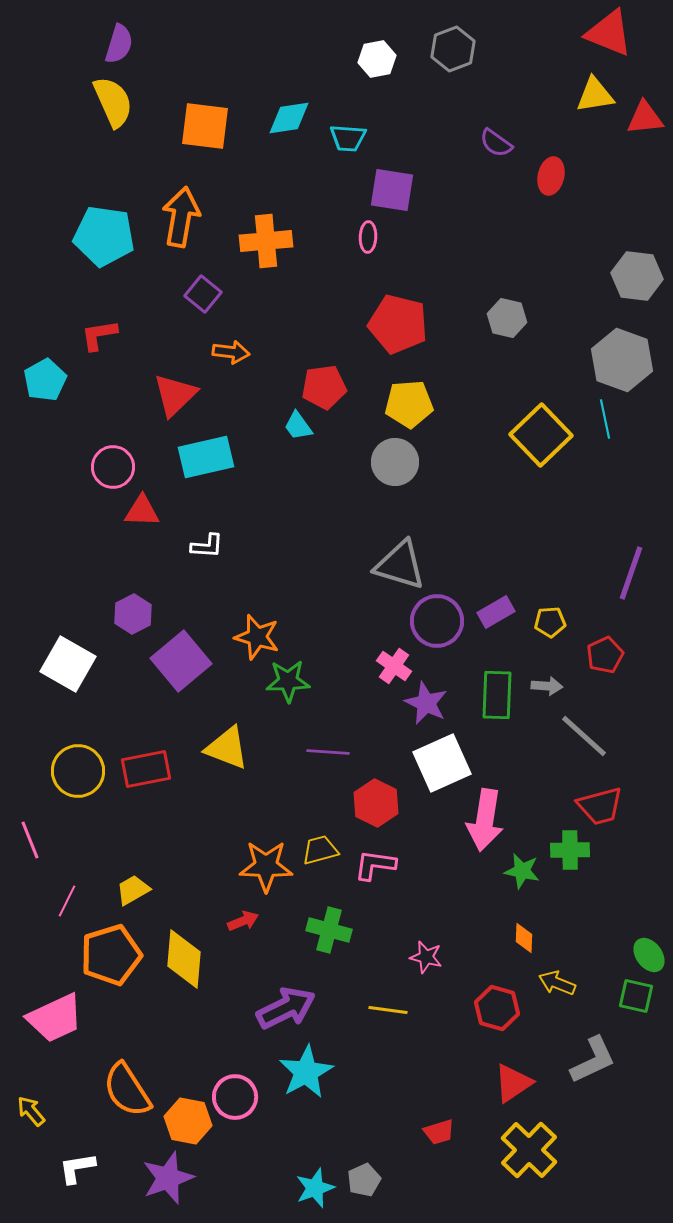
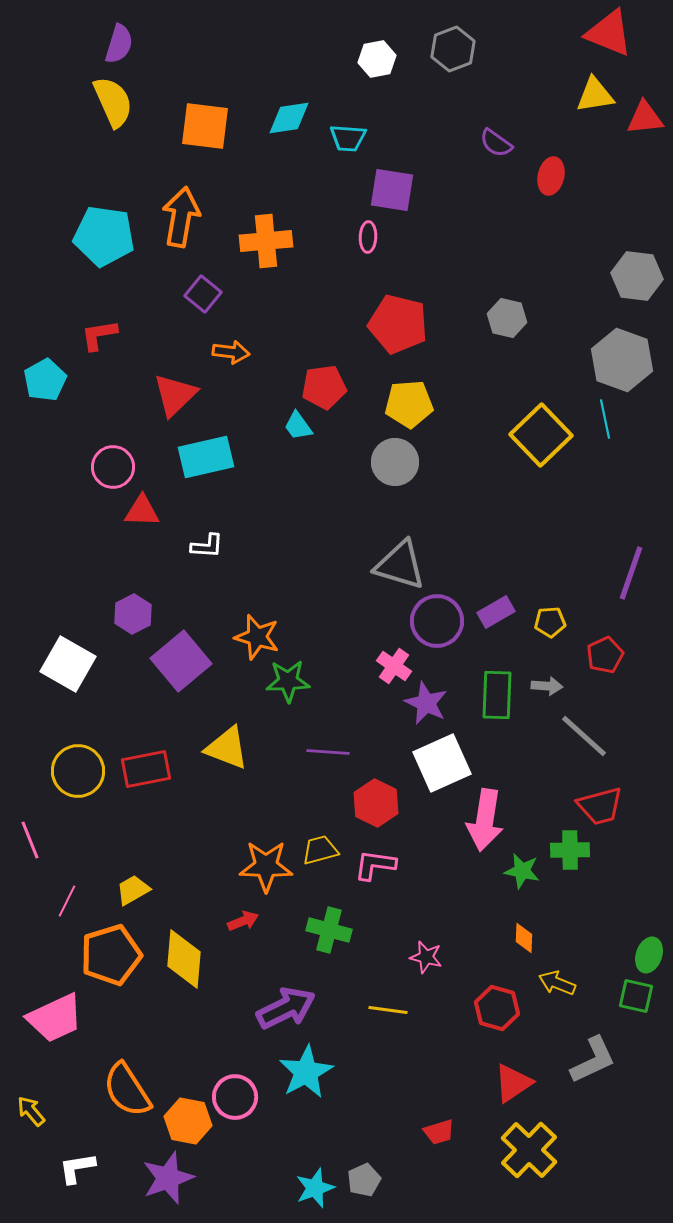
green ellipse at (649, 955): rotated 56 degrees clockwise
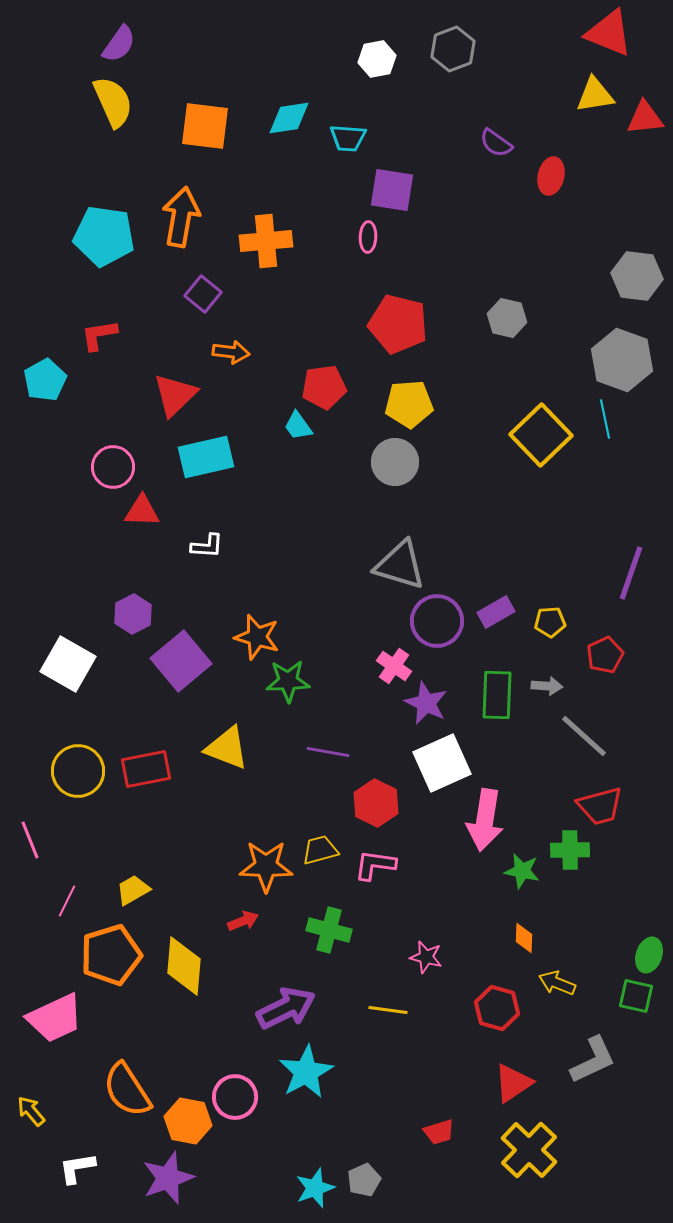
purple semicircle at (119, 44): rotated 18 degrees clockwise
purple line at (328, 752): rotated 6 degrees clockwise
yellow diamond at (184, 959): moved 7 px down
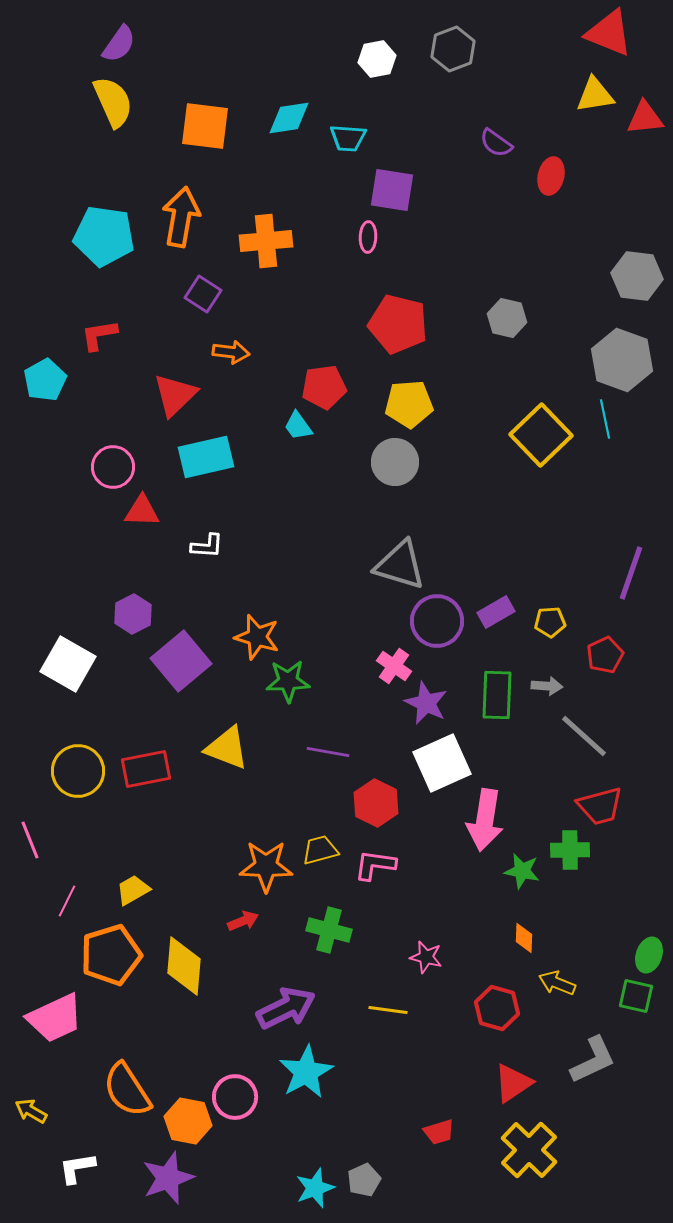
purple square at (203, 294): rotated 6 degrees counterclockwise
yellow arrow at (31, 1111): rotated 20 degrees counterclockwise
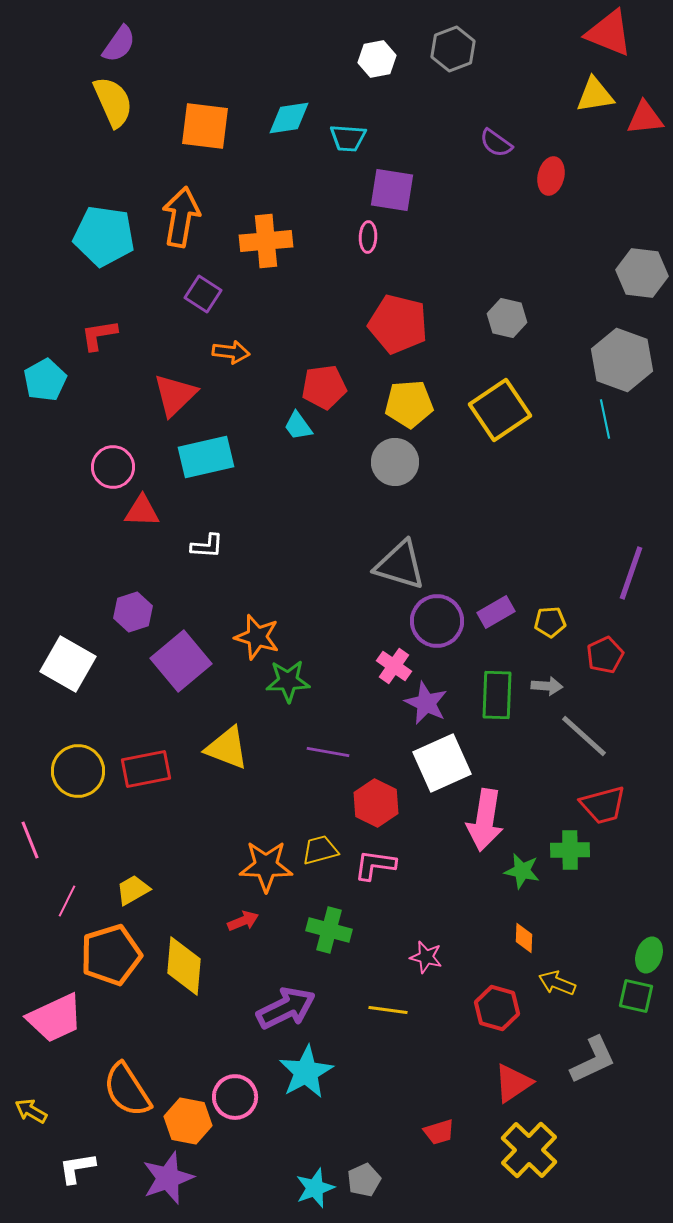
gray hexagon at (637, 276): moved 5 px right, 3 px up
yellow square at (541, 435): moved 41 px left, 25 px up; rotated 10 degrees clockwise
purple hexagon at (133, 614): moved 2 px up; rotated 9 degrees clockwise
red trapezoid at (600, 806): moved 3 px right, 1 px up
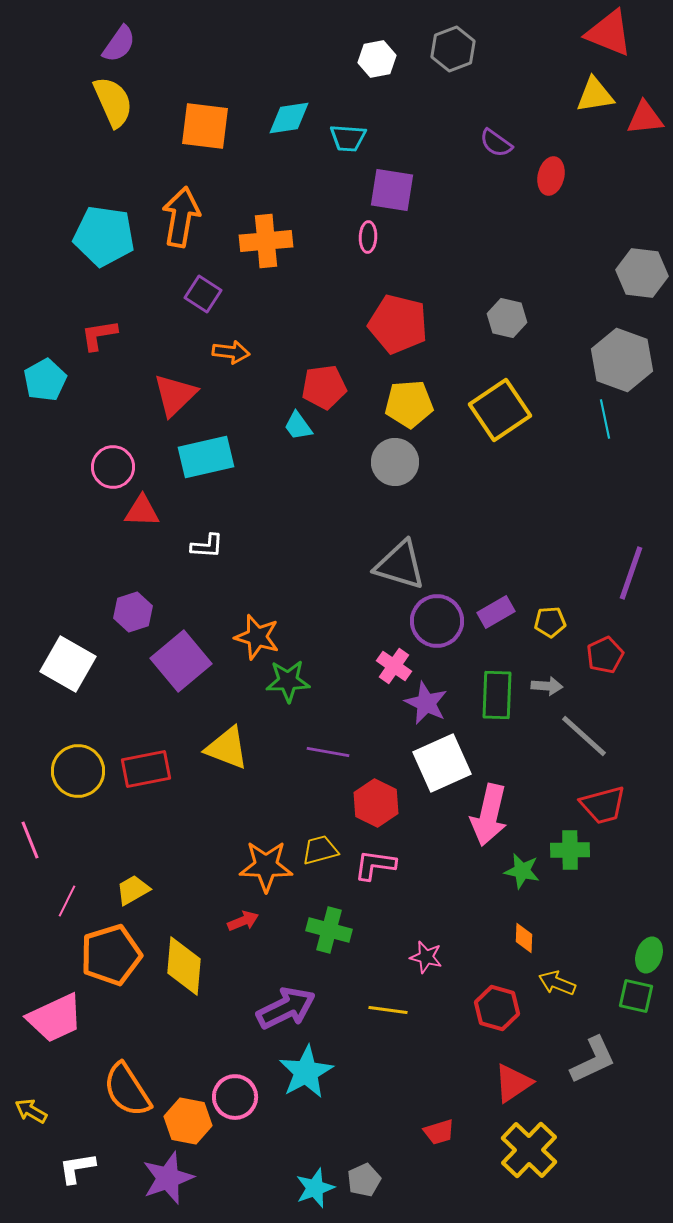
pink arrow at (485, 820): moved 4 px right, 5 px up; rotated 4 degrees clockwise
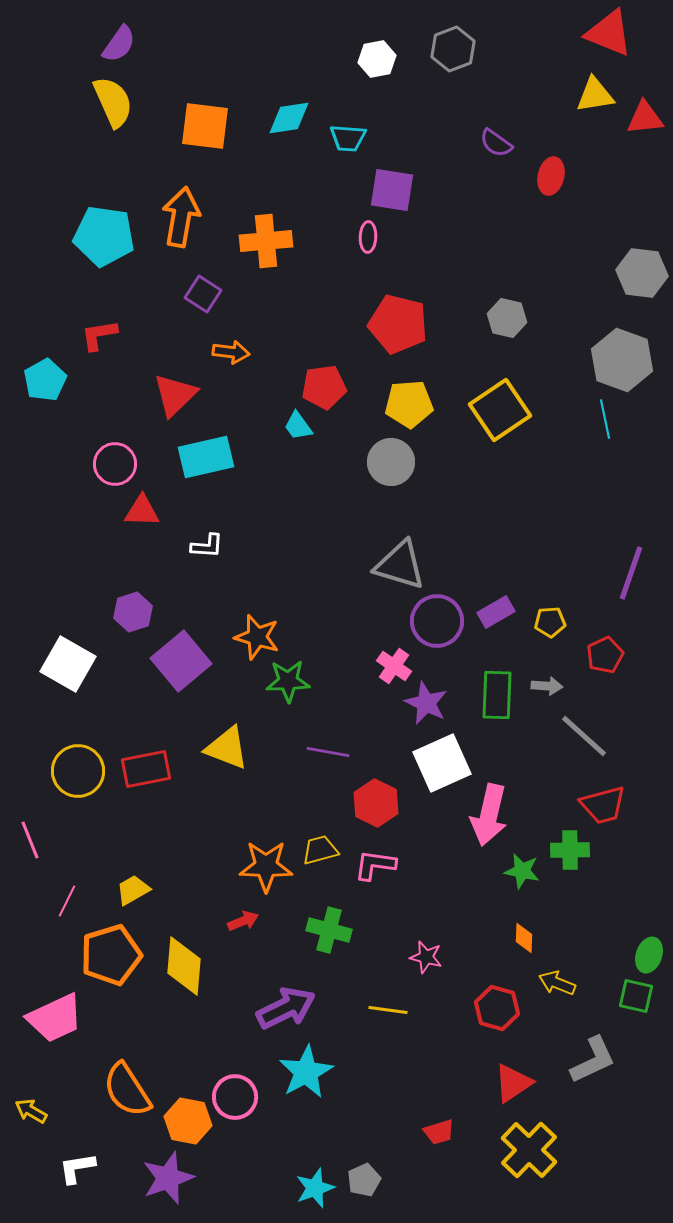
gray circle at (395, 462): moved 4 px left
pink circle at (113, 467): moved 2 px right, 3 px up
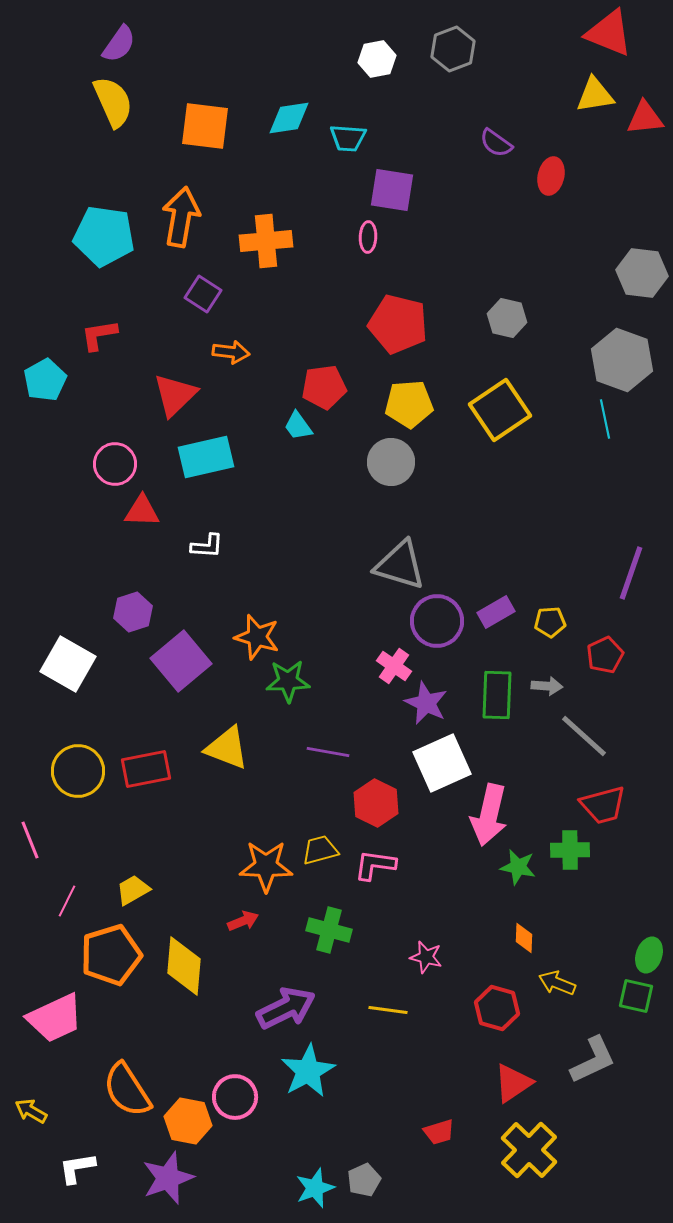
green star at (522, 871): moved 4 px left, 4 px up
cyan star at (306, 1072): moved 2 px right, 1 px up
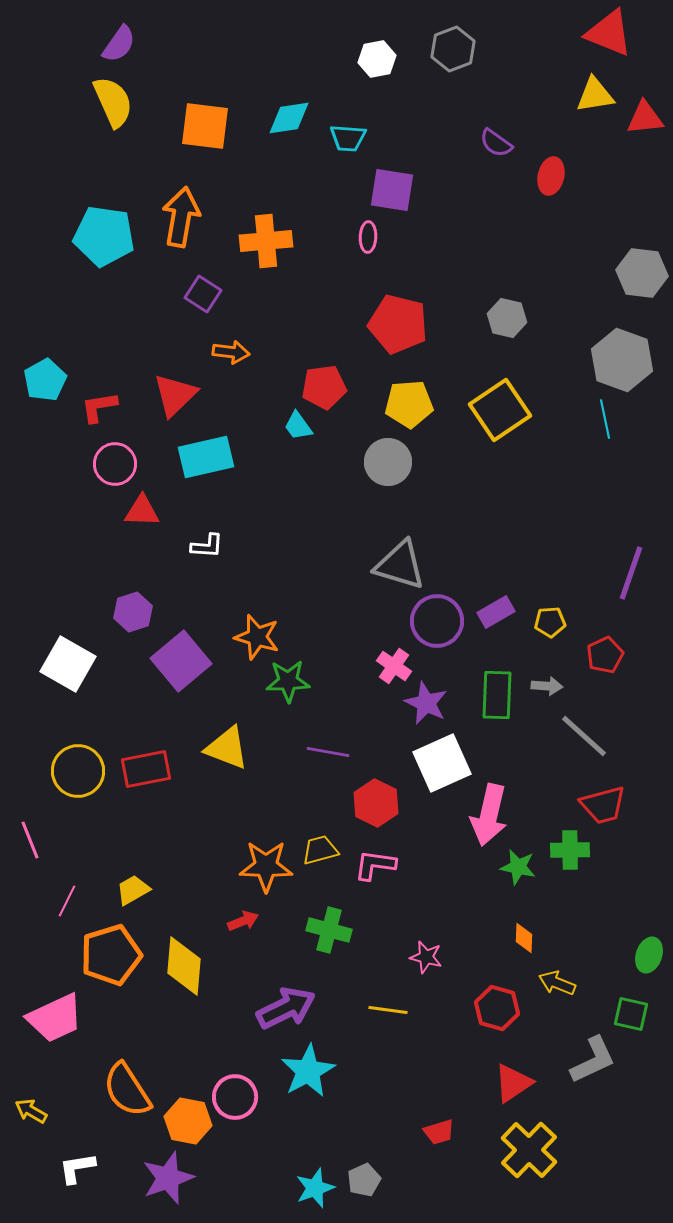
red L-shape at (99, 335): moved 72 px down
gray circle at (391, 462): moved 3 px left
green square at (636, 996): moved 5 px left, 18 px down
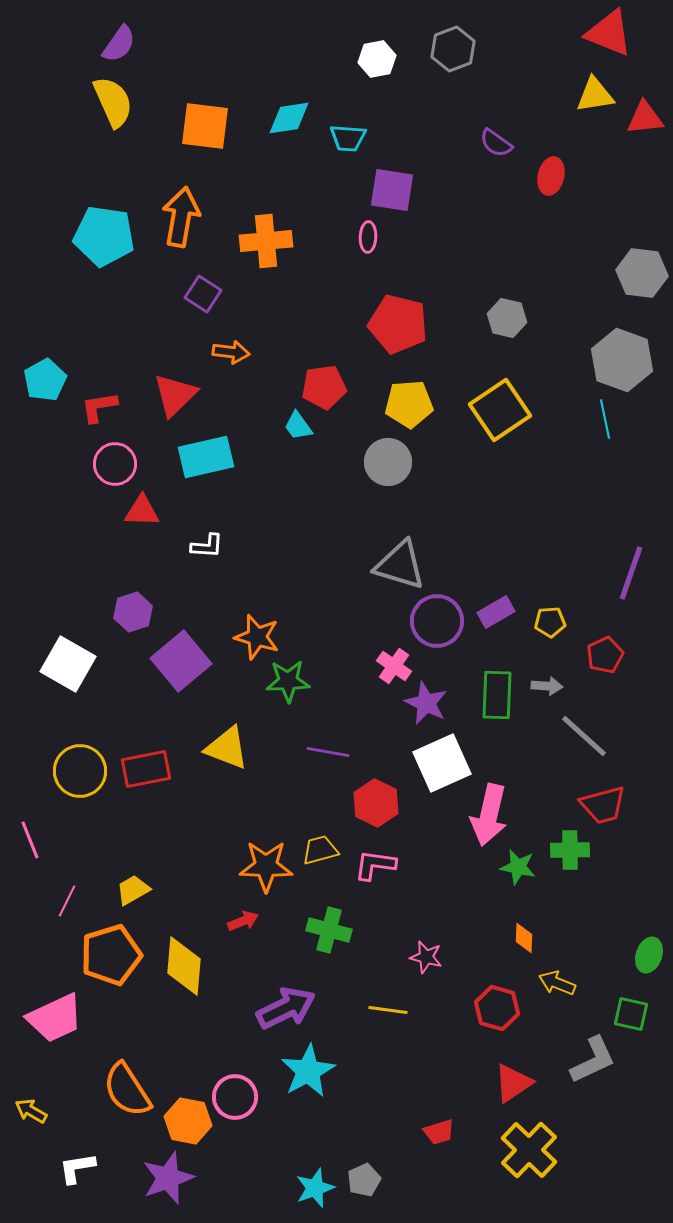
yellow circle at (78, 771): moved 2 px right
